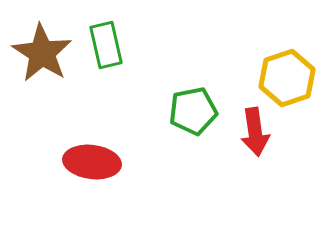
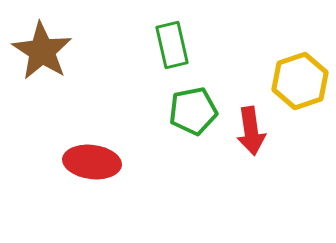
green rectangle: moved 66 px right
brown star: moved 2 px up
yellow hexagon: moved 13 px right, 3 px down
red arrow: moved 4 px left, 1 px up
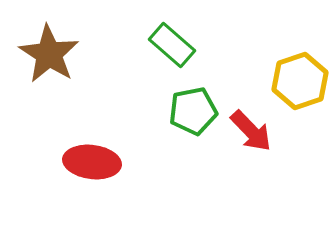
green rectangle: rotated 36 degrees counterclockwise
brown star: moved 7 px right, 3 px down
red arrow: rotated 36 degrees counterclockwise
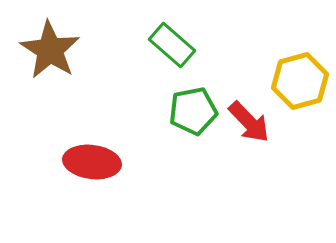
brown star: moved 1 px right, 4 px up
yellow hexagon: rotated 4 degrees clockwise
red arrow: moved 2 px left, 9 px up
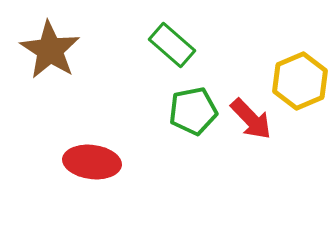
yellow hexagon: rotated 8 degrees counterclockwise
red arrow: moved 2 px right, 3 px up
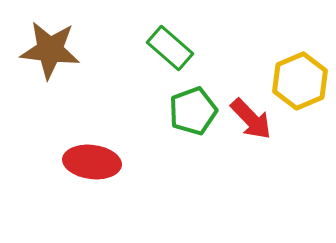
green rectangle: moved 2 px left, 3 px down
brown star: rotated 26 degrees counterclockwise
green pentagon: rotated 9 degrees counterclockwise
